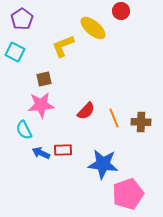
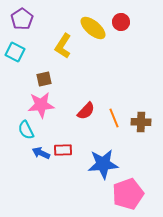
red circle: moved 11 px down
yellow L-shape: rotated 35 degrees counterclockwise
cyan semicircle: moved 2 px right
blue star: rotated 12 degrees counterclockwise
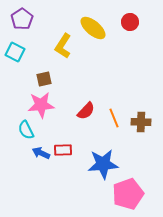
red circle: moved 9 px right
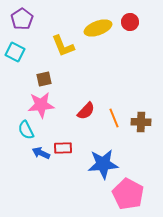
yellow ellipse: moved 5 px right; rotated 60 degrees counterclockwise
yellow L-shape: rotated 55 degrees counterclockwise
red rectangle: moved 2 px up
pink pentagon: rotated 24 degrees counterclockwise
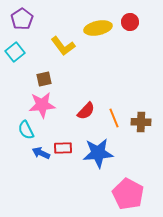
yellow ellipse: rotated 8 degrees clockwise
yellow L-shape: rotated 15 degrees counterclockwise
cyan square: rotated 24 degrees clockwise
pink star: moved 1 px right
blue star: moved 5 px left, 11 px up
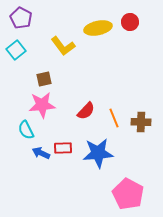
purple pentagon: moved 1 px left, 1 px up; rotated 10 degrees counterclockwise
cyan square: moved 1 px right, 2 px up
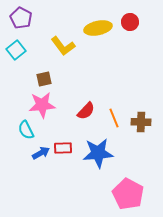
blue arrow: rotated 126 degrees clockwise
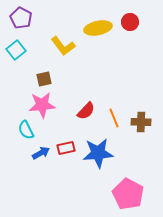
red rectangle: moved 3 px right; rotated 12 degrees counterclockwise
